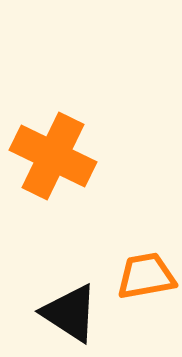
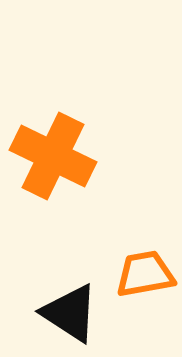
orange trapezoid: moved 1 px left, 2 px up
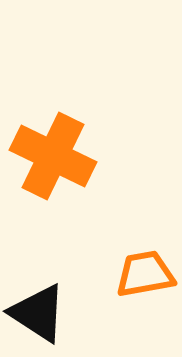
black triangle: moved 32 px left
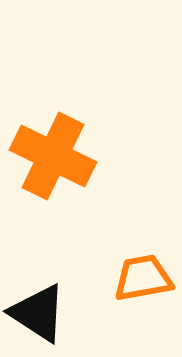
orange trapezoid: moved 2 px left, 4 px down
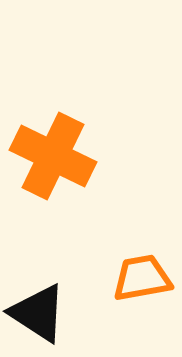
orange trapezoid: moved 1 px left
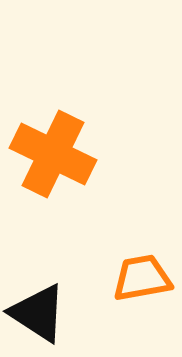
orange cross: moved 2 px up
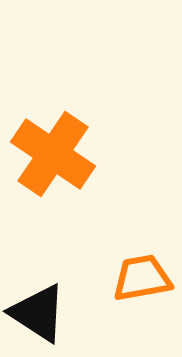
orange cross: rotated 8 degrees clockwise
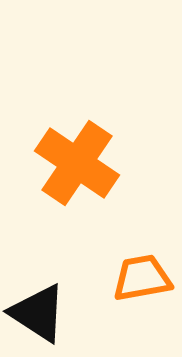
orange cross: moved 24 px right, 9 px down
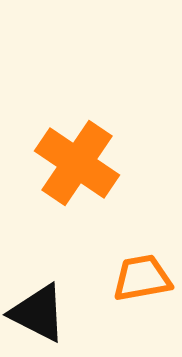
black triangle: rotated 6 degrees counterclockwise
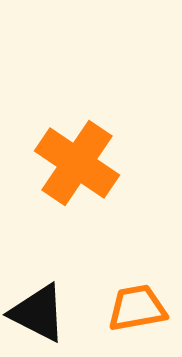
orange trapezoid: moved 5 px left, 30 px down
